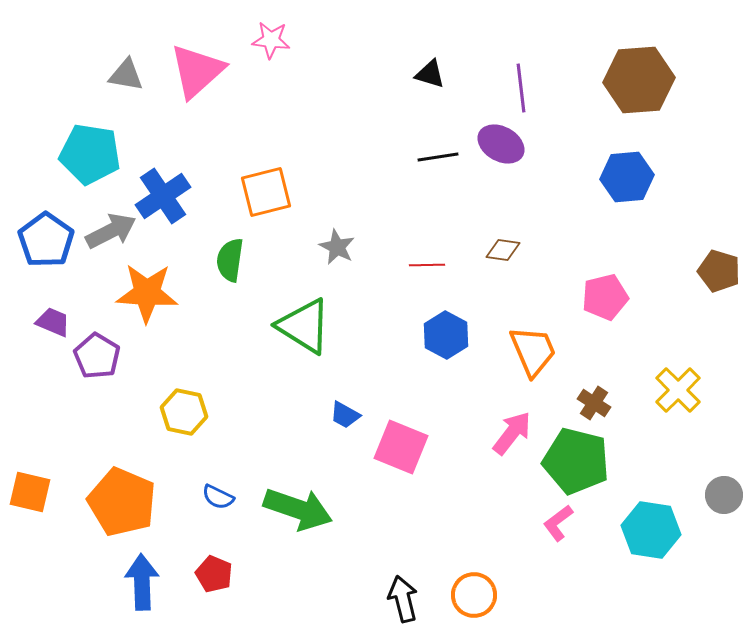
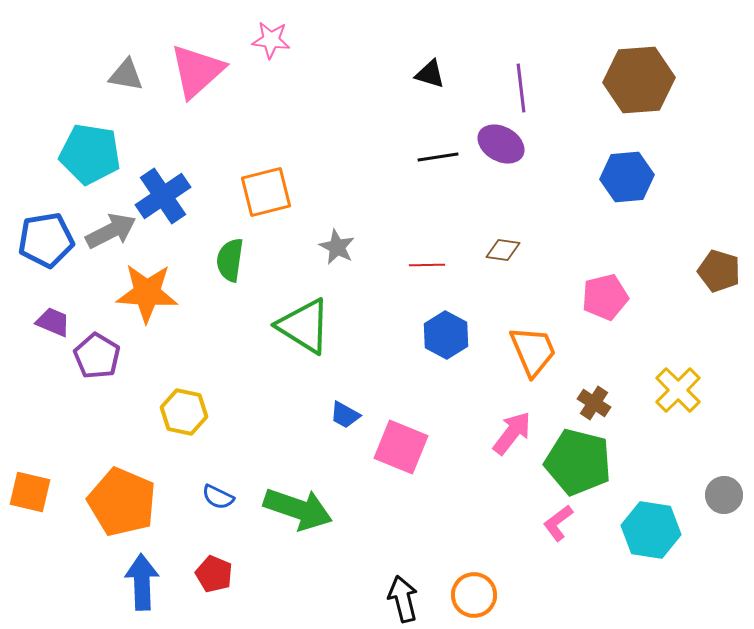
blue pentagon at (46, 240): rotated 28 degrees clockwise
green pentagon at (576, 461): moved 2 px right, 1 px down
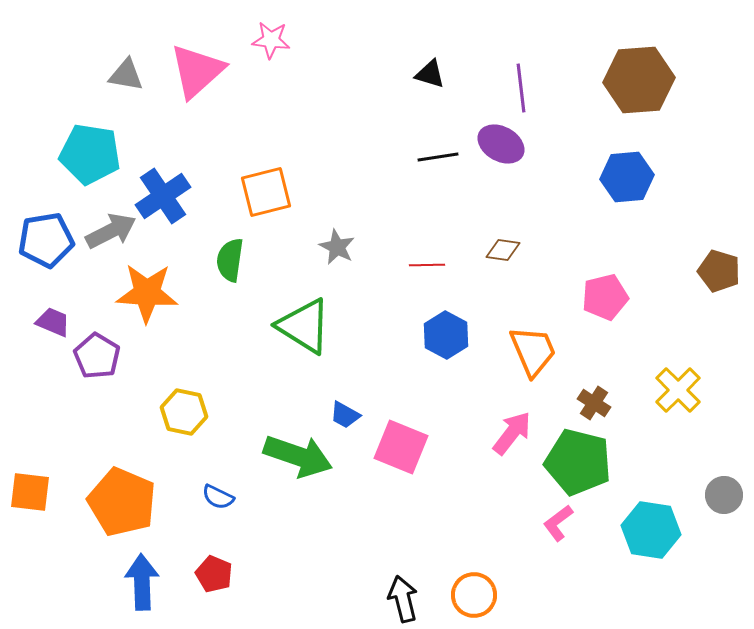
orange square at (30, 492): rotated 6 degrees counterclockwise
green arrow at (298, 509): moved 53 px up
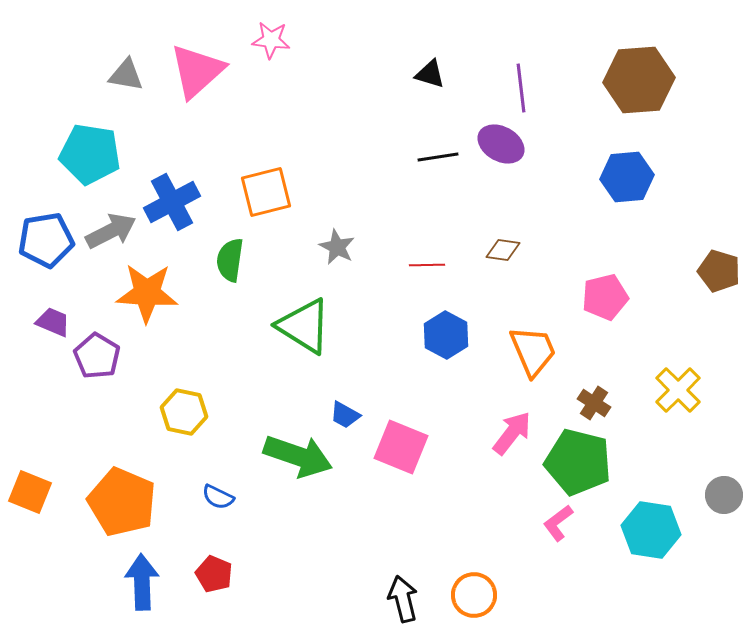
blue cross at (163, 196): moved 9 px right, 6 px down; rotated 6 degrees clockwise
orange square at (30, 492): rotated 15 degrees clockwise
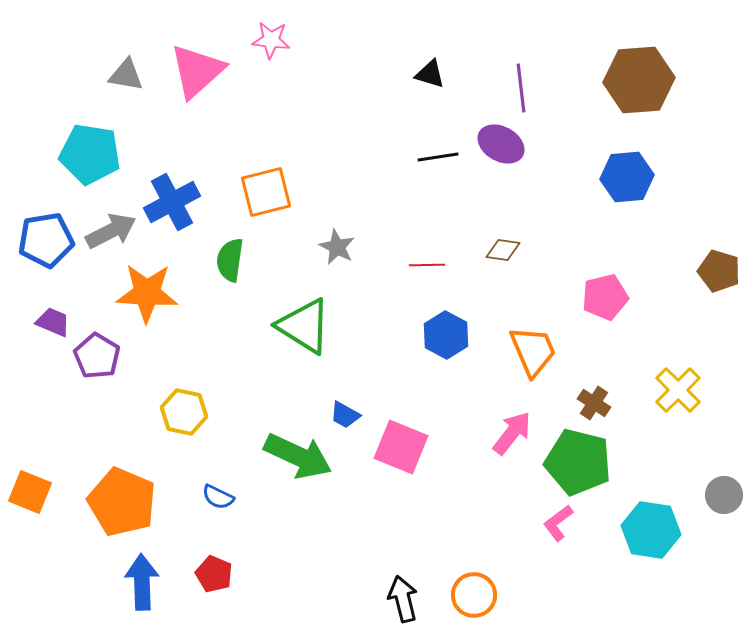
green arrow at (298, 456): rotated 6 degrees clockwise
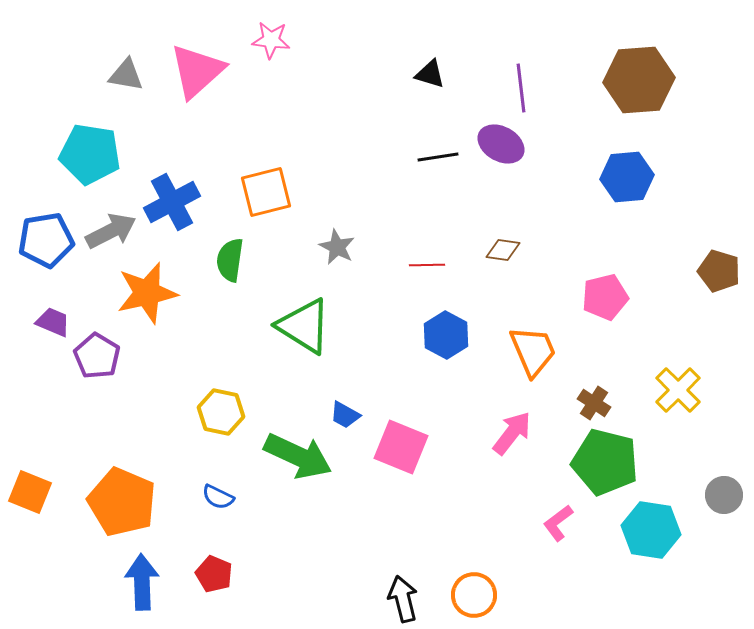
orange star at (147, 293): rotated 16 degrees counterclockwise
yellow hexagon at (184, 412): moved 37 px right
green pentagon at (578, 462): moved 27 px right
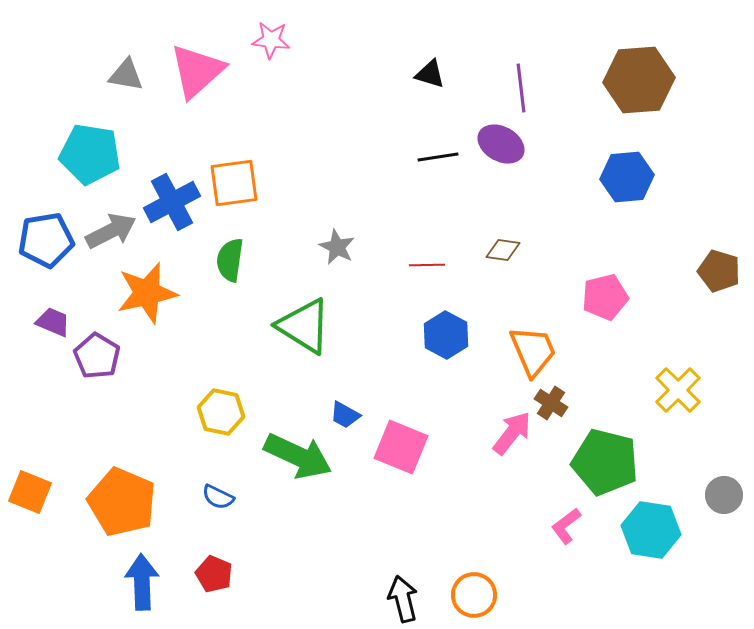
orange square at (266, 192): moved 32 px left, 9 px up; rotated 6 degrees clockwise
brown cross at (594, 403): moved 43 px left
pink L-shape at (558, 523): moved 8 px right, 3 px down
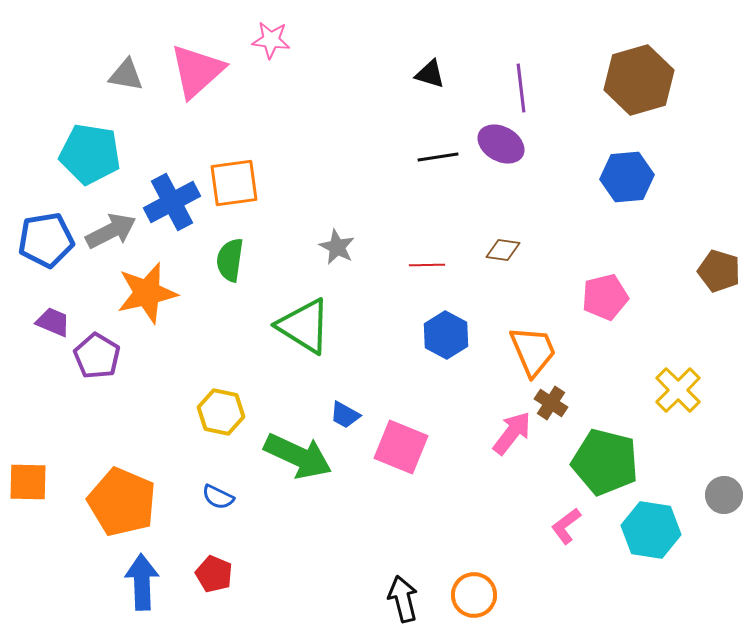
brown hexagon at (639, 80): rotated 12 degrees counterclockwise
orange square at (30, 492): moved 2 px left, 10 px up; rotated 21 degrees counterclockwise
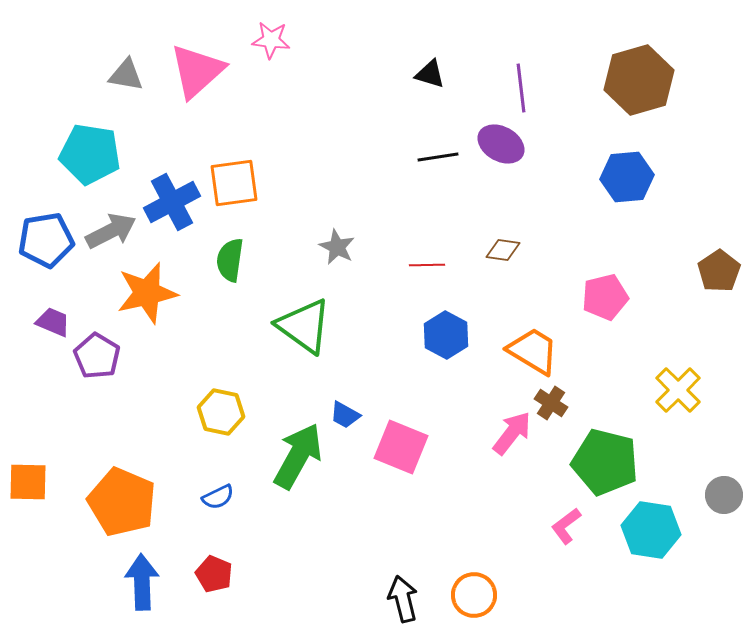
brown pentagon at (719, 271): rotated 21 degrees clockwise
green triangle at (304, 326): rotated 4 degrees clockwise
orange trapezoid at (533, 351): rotated 36 degrees counterclockwise
green arrow at (298, 456): rotated 86 degrees counterclockwise
blue semicircle at (218, 497): rotated 52 degrees counterclockwise
